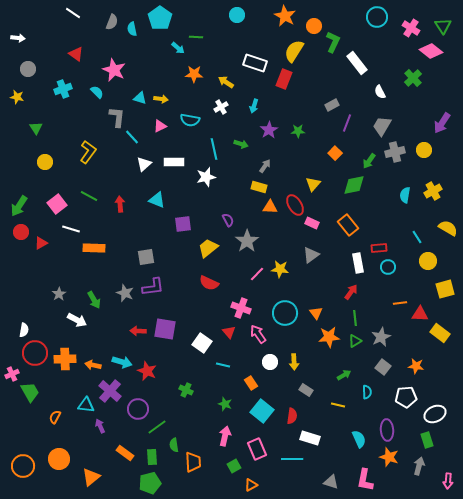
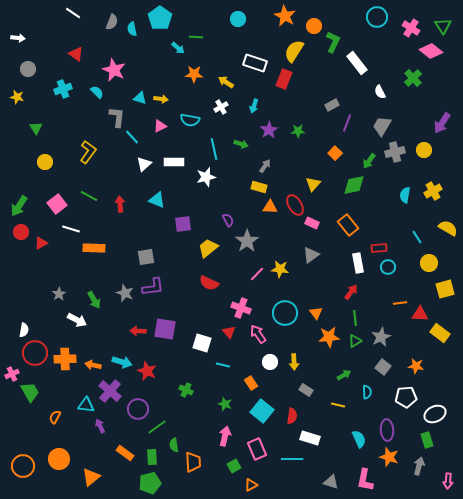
cyan circle at (237, 15): moved 1 px right, 4 px down
yellow circle at (428, 261): moved 1 px right, 2 px down
white square at (202, 343): rotated 18 degrees counterclockwise
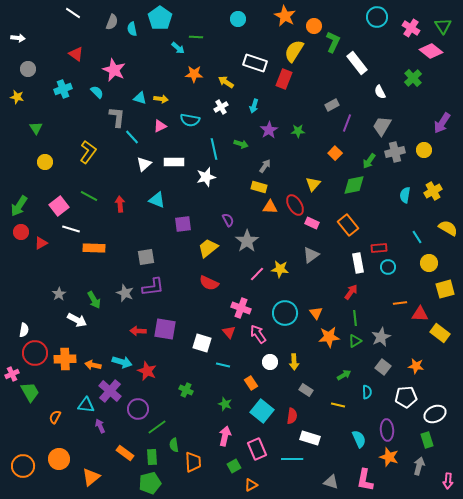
pink square at (57, 204): moved 2 px right, 2 px down
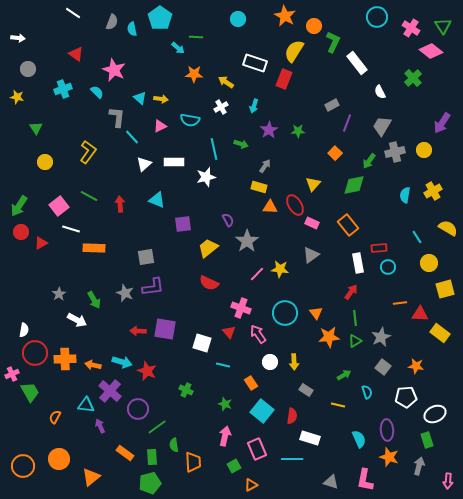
cyan triangle at (140, 98): rotated 24 degrees clockwise
cyan semicircle at (367, 392): rotated 16 degrees counterclockwise
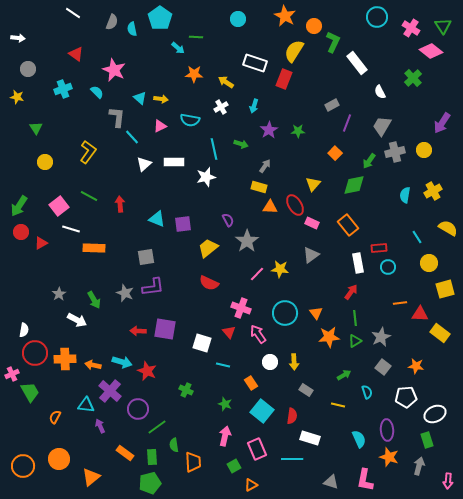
cyan triangle at (157, 200): moved 19 px down
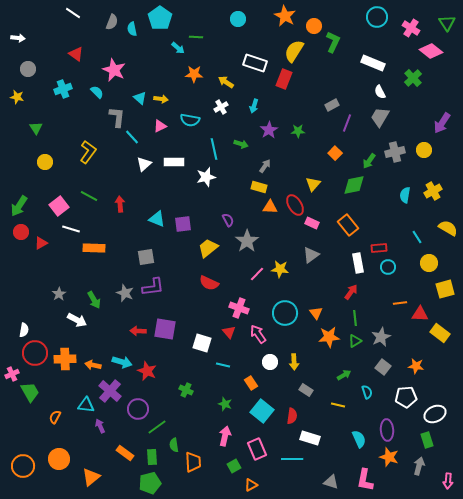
green triangle at (443, 26): moved 4 px right, 3 px up
white rectangle at (357, 63): moved 16 px right; rotated 30 degrees counterclockwise
gray trapezoid at (382, 126): moved 2 px left, 9 px up
pink cross at (241, 308): moved 2 px left
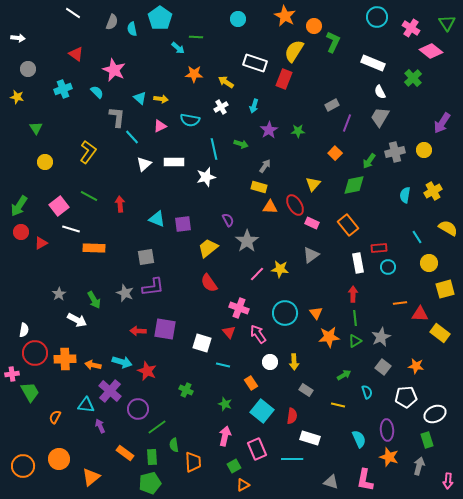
red semicircle at (209, 283): rotated 30 degrees clockwise
red arrow at (351, 292): moved 2 px right, 2 px down; rotated 35 degrees counterclockwise
pink cross at (12, 374): rotated 16 degrees clockwise
orange triangle at (251, 485): moved 8 px left
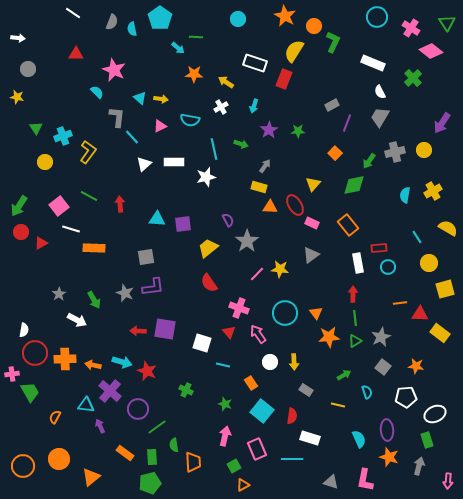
red triangle at (76, 54): rotated 35 degrees counterclockwise
cyan cross at (63, 89): moved 47 px down
cyan triangle at (157, 219): rotated 18 degrees counterclockwise
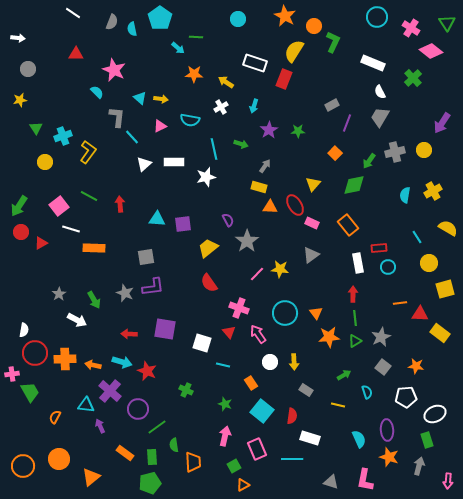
yellow star at (17, 97): moved 3 px right, 3 px down; rotated 24 degrees counterclockwise
red arrow at (138, 331): moved 9 px left, 3 px down
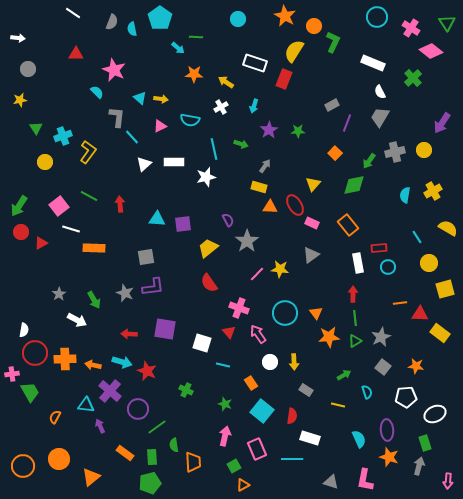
green rectangle at (427, 440): moved 2 px left, 3 px down
